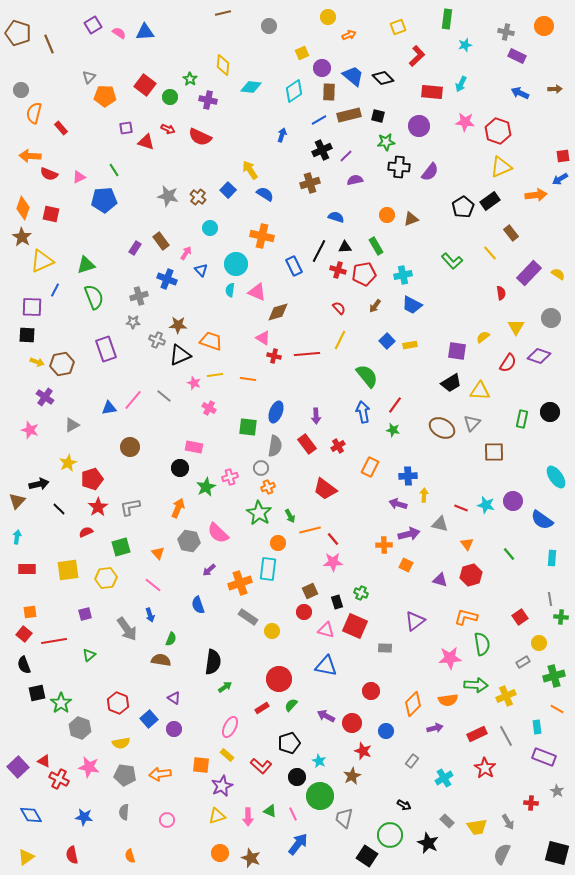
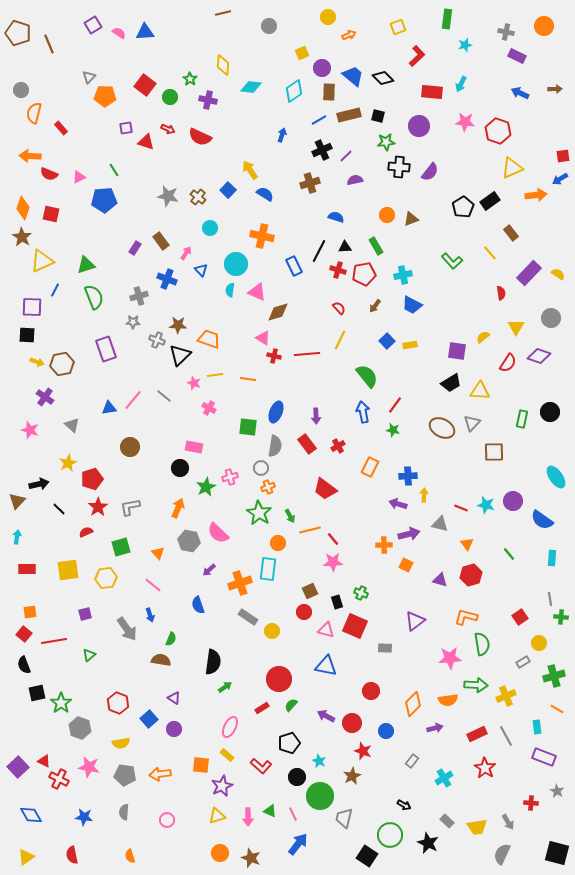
yellow triangle at (501, 167): moved 11 px right, 1 px down
orange trapezoid at (211, 341): moved 2 px left, 2 px up
black triangle at (180, 355): rotated 20 degrees counterclockwise
gray triangle at (72, 425): rotated 49 degrees counterclockwise
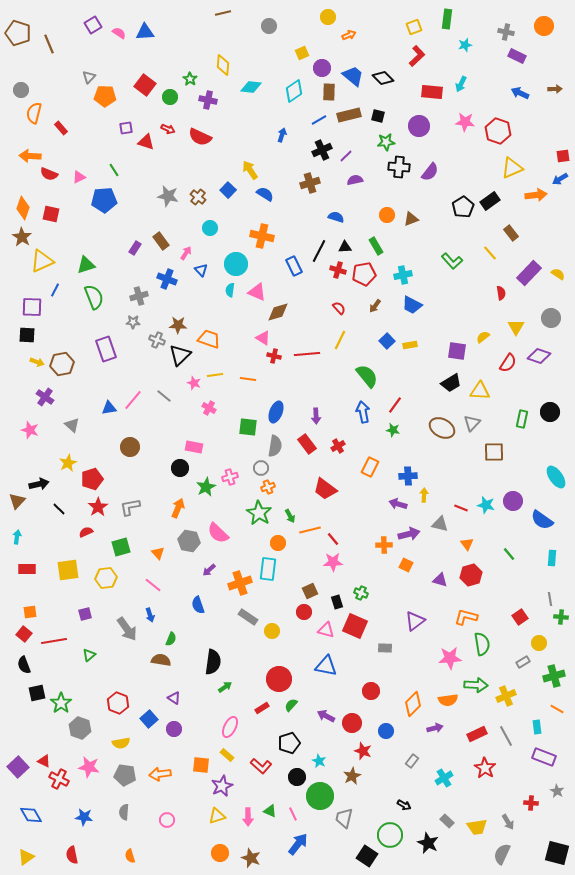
yellow square at (398, 27): moved 16 px right
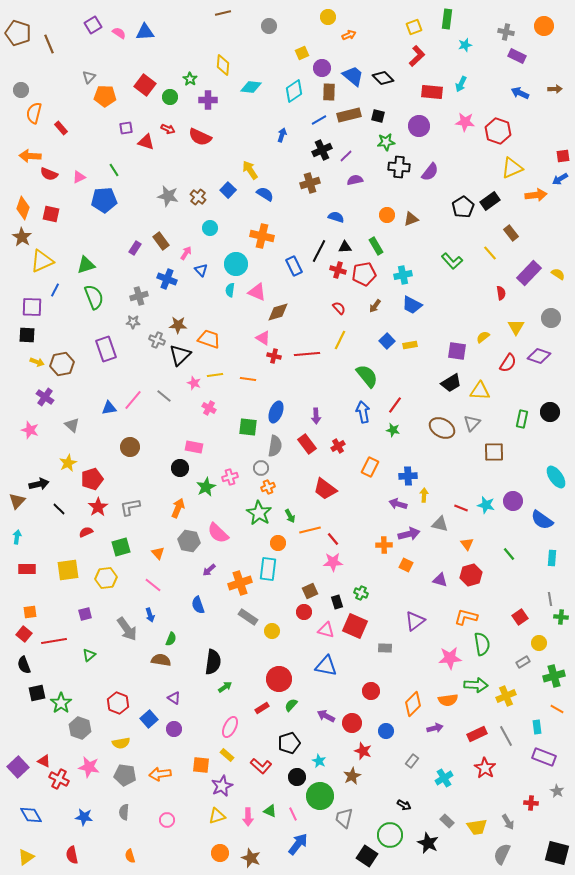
purple cross at (208, 100): rotated 12 degrees counterclockwise
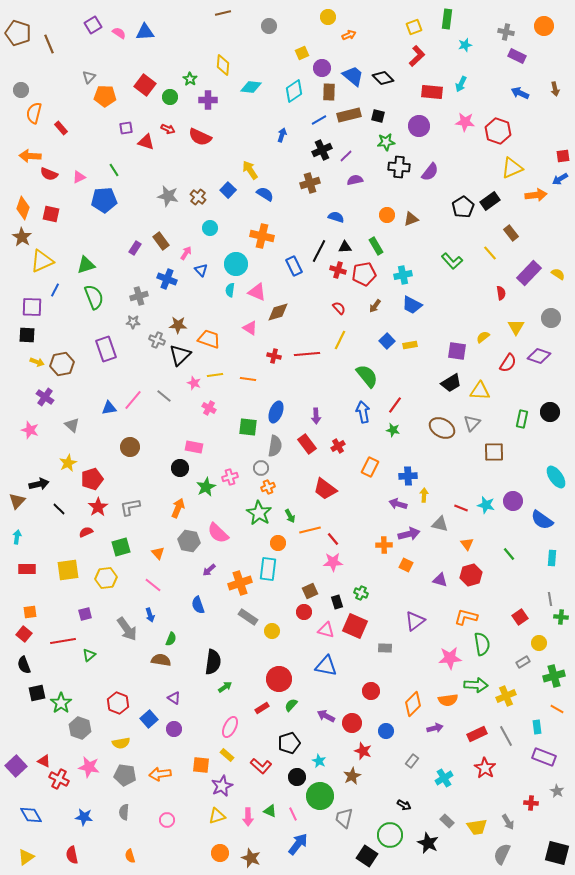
brown arrow at (555, 89): rotated 80 degrees clockwise
pink triangle at (263, 338): moved 13 px left, 10 px up
red line at (54, 641): moved 9 px right
purple square at (18, 767): moved 2 px left, 1 px up
